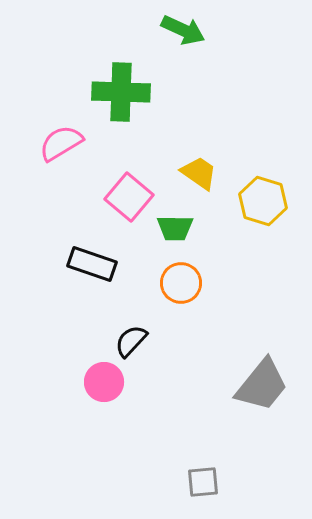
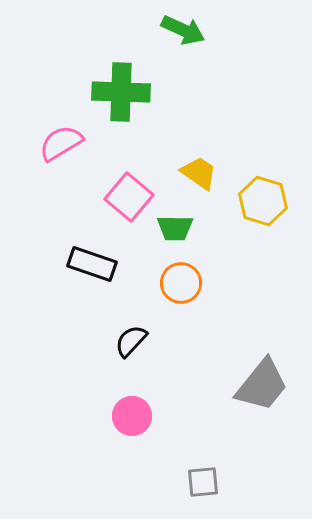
pink circle: moved 28 px right, 34 px down
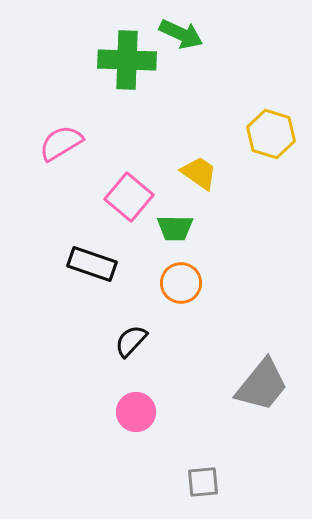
green arrow: moved 2 px left, 4 px down
green cross: moved 6 px right, 32 px up
yellow hexagon: moved 8 px right, 67 px up
pink circle: moved 4 px right, 4 px up
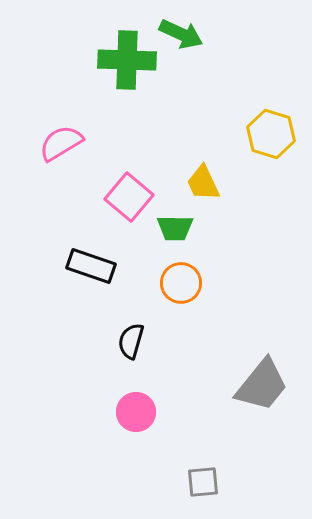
yellow trapezoid: moved 4 px right, 10 px down; rotated 150 degrees counterclockwise
black rectangle: moved 1 px left, 2 px down
black semicircle: rotated 27 degrees counterclockwise
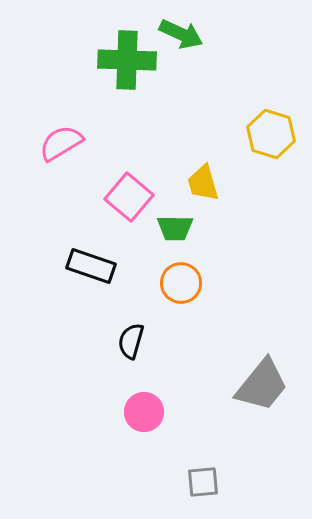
yellow trapezoid: rotated 9 degrees clockwise
pink circle: moved 8 px right
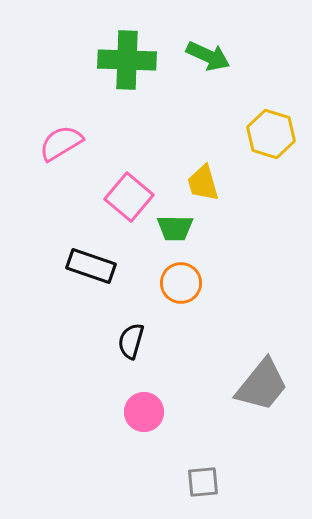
green arrow: moved 27 px right, 22 px down
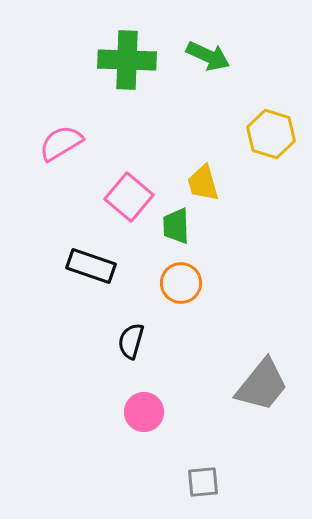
green trapezoid: moved 1 px right, 2 px up; rotated 87 degrees clockwise
